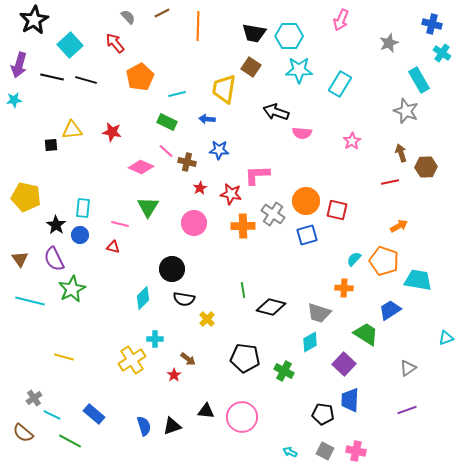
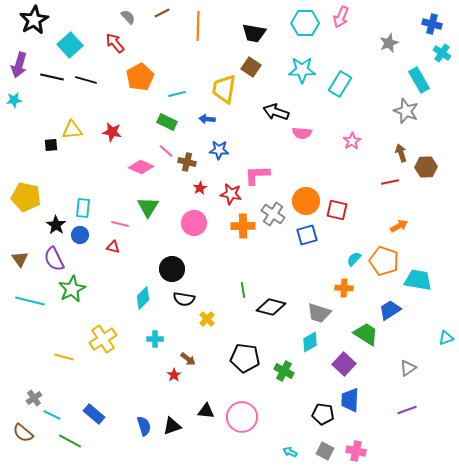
pink arrow at (341, 20): moved 3 px up
cyan hexagon at (289, 36): moved 16 px right, 13 px up
cyan star at (299, 70): moved 3 px right
yellow cross at (132, 360): moved 29 px left, 21 px up
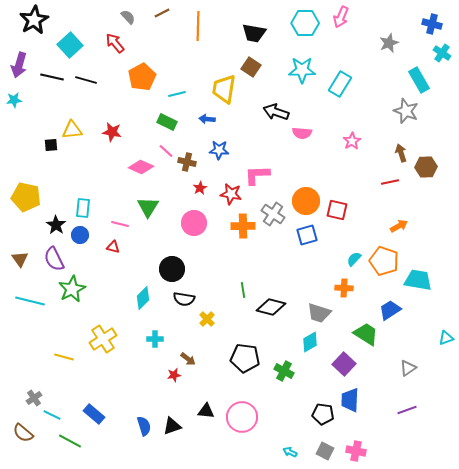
orange pentagon at (140, 77): moved 2 px right
red star at (174, 375): rotated 24 degrees clockwise
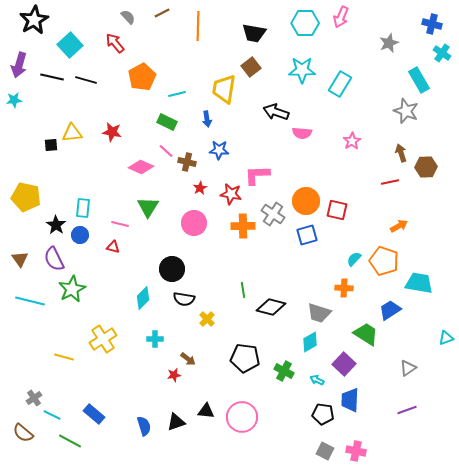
brown square at (251, 67): rotated 18 degrees clockwise
blue arrow at (207, 119): rotated 105 degrees counterclockwise
yellow triangle at (72, 130): moved 3 px down
cyan trapezoid at (418, 280): moved 1 px right, 3 px down
black triangle at (172, 426): moved 4 px right, 4 px up
cyan arrow at (290, 452): moved 27 px right, 72 px up
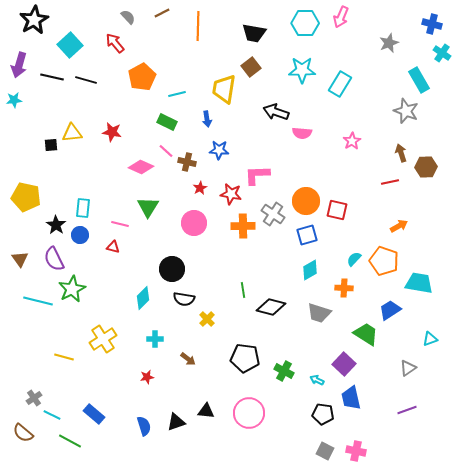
cyan line at (30, 301): moved 8 px right
cyan triangle at (446, 338): moved 16 px left, 1 px down
cyan diamond at (310, 342): moved 72 px up
red star at (174, 375): moved 27 px left, 2 px down
blue trapezoid at (350, 400): moved 1 px right, 2 px up; rotated 15 degrees counterclockwise
pink circle at (242, 417): moved 7 px right, 4 px up
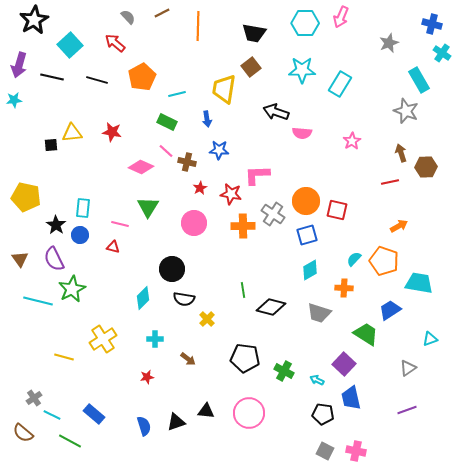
red arrow at (115, 43): rotated 10 degrees counterclockwise
black line at (86, 80): moved 11 px right
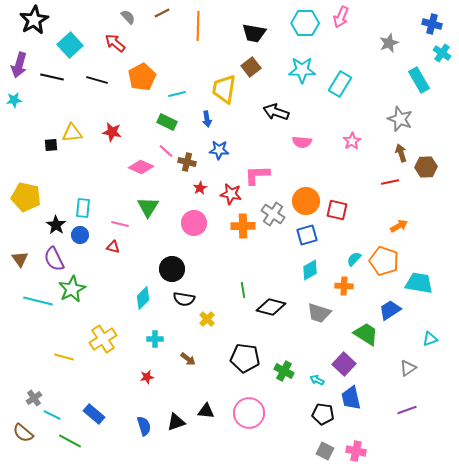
gray star at (406, 111): moved 6 px left, 8 px down
pink semicircle at (302, 133): moved 9 px down
orange cross at (344, 288): moved 2 px up
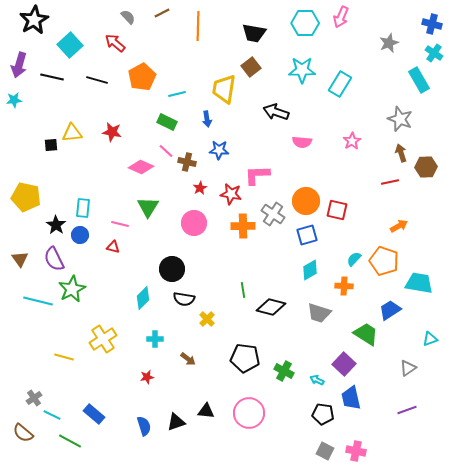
cyan cross at (442, 53): moved 8 px left
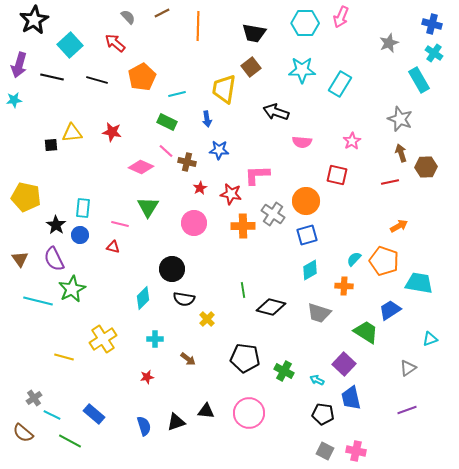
red square at (337, 210): moved 35 px up
green trapezoid at (366, 334): moved 2 px up
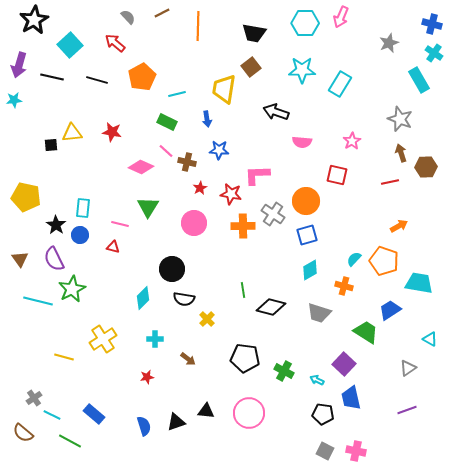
orange cross at (344, 286): rotated 12 degrees clockwise
cyan triangle at (430, 339): rotated 49 degrees clockwise
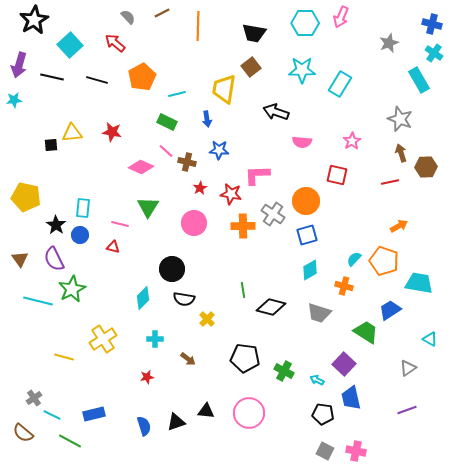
blue rectangle at (94, 414): rotated 55 degrees counterclockwise
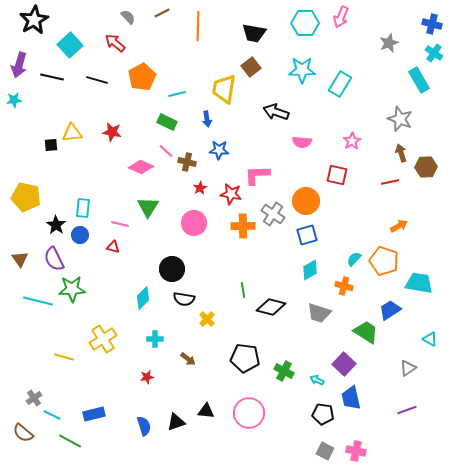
green star at (72, 289): rotated 24 degrees clockwise
